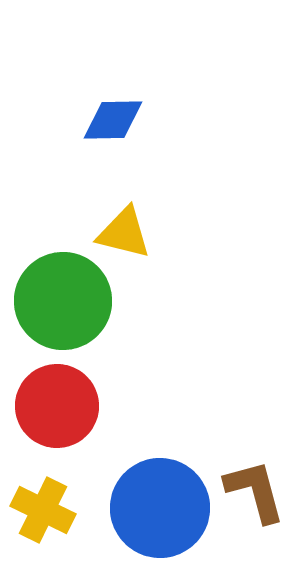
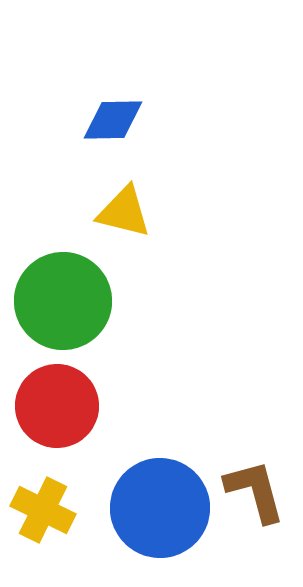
yellow triangle: moved 21 px up
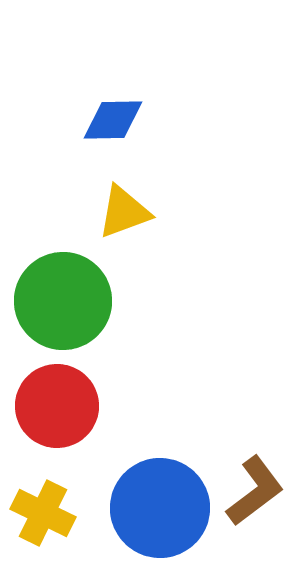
yellow triangle: rotated 34 degrees counterclockwise
brown L-shape: rotated 68 degrees clockwise
yellow cross: moved 3 px down
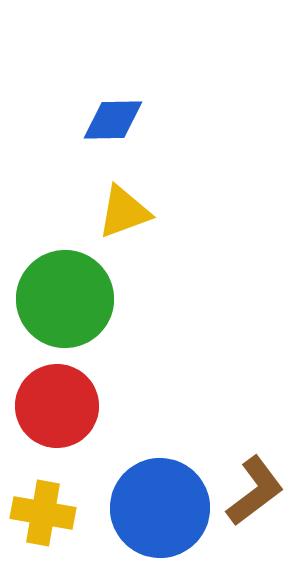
green circle: moved 2 px right, 2 px up
yellow cross: rotated 16 degrees counterclockwise
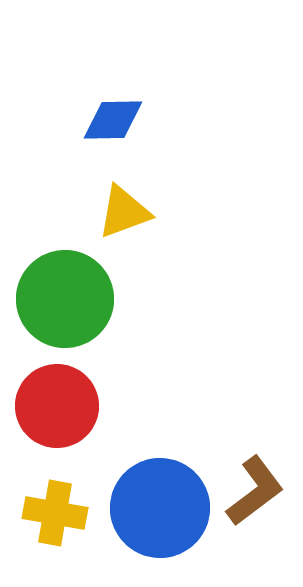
yellow cross: moved 12 px right
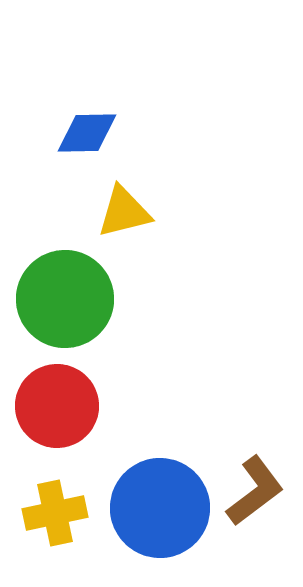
blue diamond: moved 26 px left, 13 px down
yellow triangle: rotated 6 degrees clockwise
yellow cross: rotated 22 degrees counterclockwise
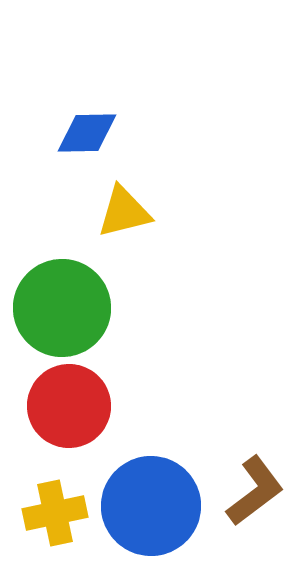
green circle: moved 3 px left, 9 px down
red circle: moved 12 px right
blue circle: moved 9 px left, 2 px up
